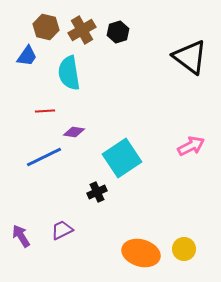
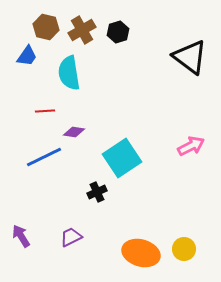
purple trapezoid: moved 9 px right, 7 px down
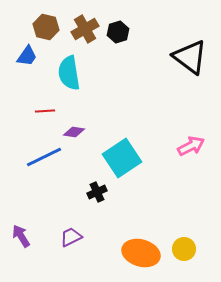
brown cross: moved 3 px right, 1 px up
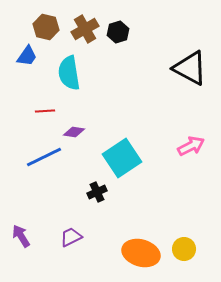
black triangle: moved 11 px down; rotated 9 degrees counterclockwise
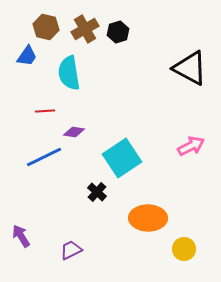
black cross: rotated 24 degrees counterclockwise
purple trapezoid: moved 13 px down
orange ellipse: moved 7 px right, 35 px up; rotated 15 degrees counterclockwise
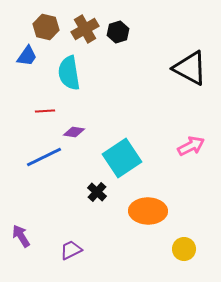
orange ellipse: moved 7 px up
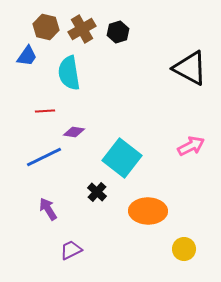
brown cross: moved 3 px left
cyan square: rotated 18 degrees counterclockwise
purple arrow: moved 27 px right, 27 px up
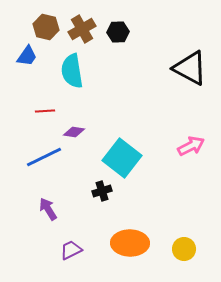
black hexagon: rotated 15 degrees clockwise
cyan semicircle: moved 3 px right, 2 px up
black cross: moved 5 px right, 1 px up; rotated 30 degrees clockwise
orange ellipse: moved 18 px left, 32 px down
